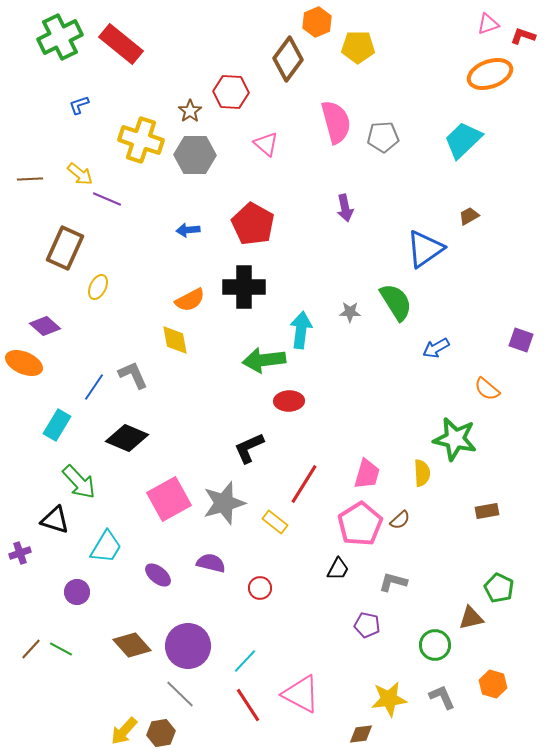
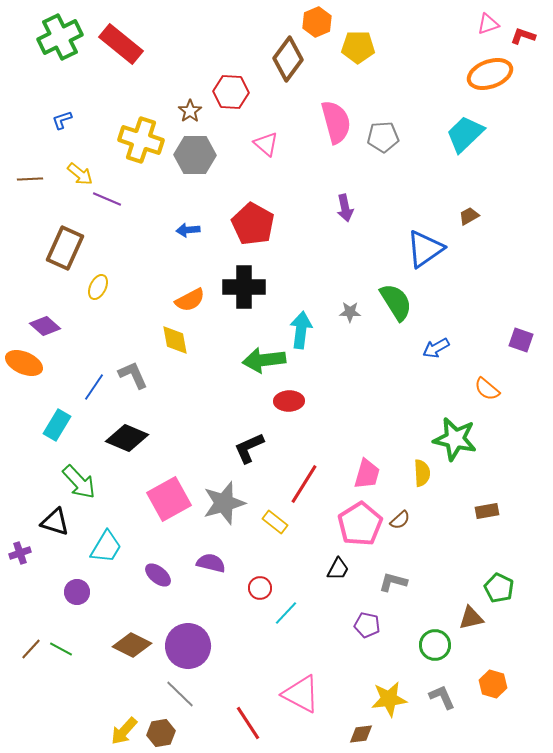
blue L-shape at (79, 105): moved 17 px left, 15 px down
cyan trapezoid at (463, 140): moved 2 px right, 6 px up
black triangle at (55, 520): moved 2 px down
brown diamond at (132, 645): rotated 21 degrees counterclockwise
cyan line at (245, 661): moved 41 px right, 48 px up
red line at (248, 705): moved 18 px down
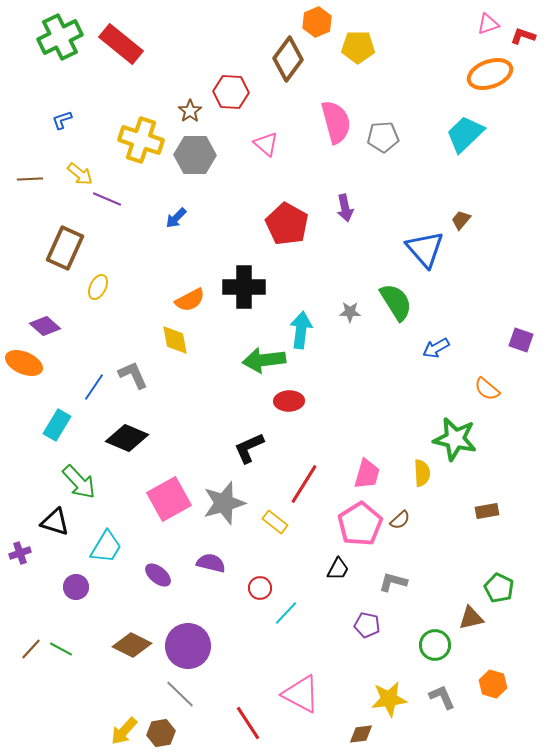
brown trapezoid at (469, 216): moved 8 px left, 4 px down; rotated 20 degrees counterclockwise
red pentagon at (253, 224): moved 34 px right
blue arrow at (188, 230): moved 12 px left, 12 px up; rotated 40 degrees counterclockwise
blue triangle at (425, 249): rotated 36 degrees counterclockwise
purple circle at (77, 592): moved 1 px left, 5 px up
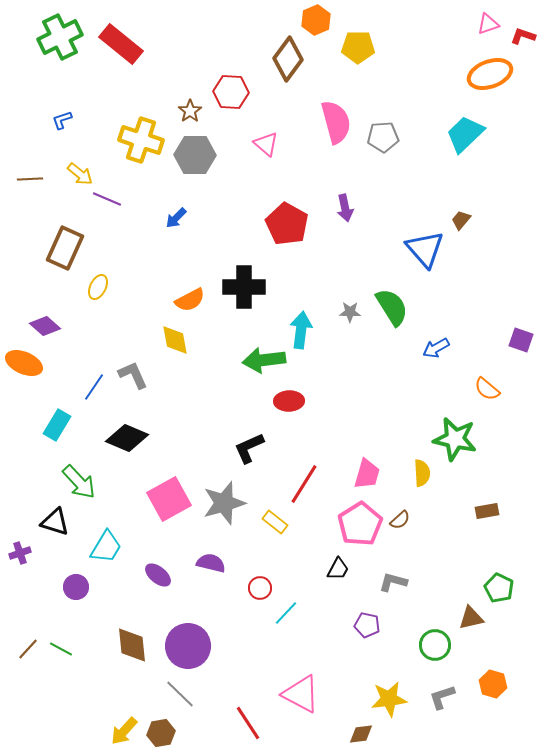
orange hexagon at (317, 22): moved 1 px left, 2 px up
green semicircle at (396, 302): moved 4 px left, 5 px down
brown diamond at (132, 645): rotated 57 degrees clockwise
brown line at (31, 649): moved 3 px left
gray L-shape at (442, 697): rotated 84 degrees counterclockwise
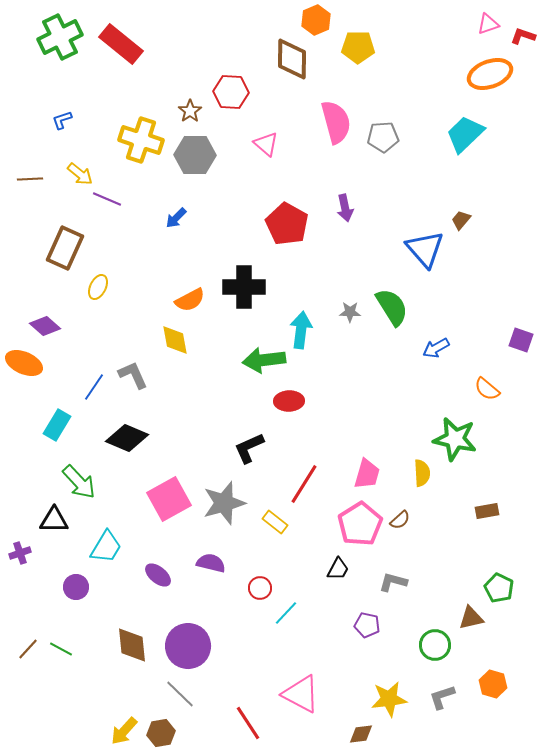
brown diamond at (288, 59): moved 4 px right; rotated 36 degrees counterclockwise
black triangle at (55, 522): moved 1 px left, 2 px up; rotated 16 degrees counterclockwise
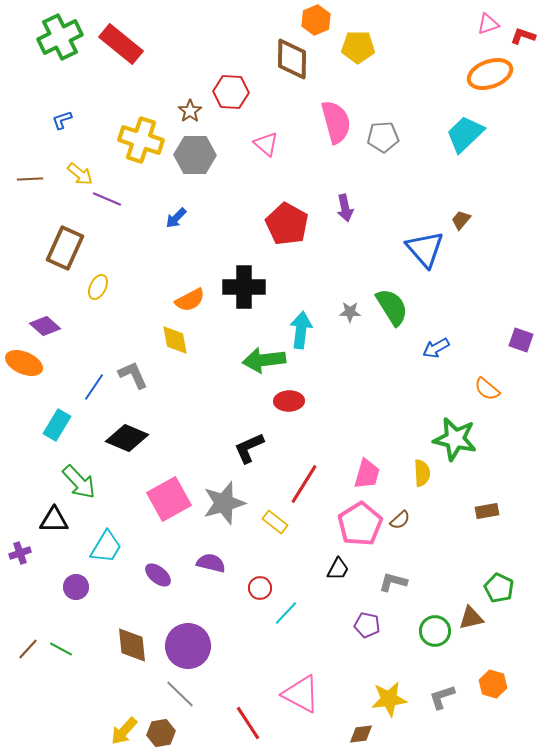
green circle at (435, 645): moved 14 px up
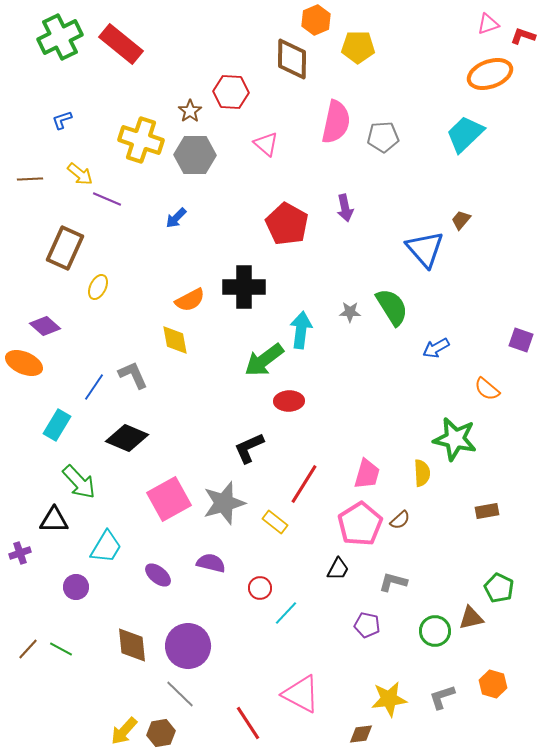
pink semicircle at (336, 122): rotated 27 degrees clockwise
green arrow at (264, 360): rotated 30 degrees counterclockwise
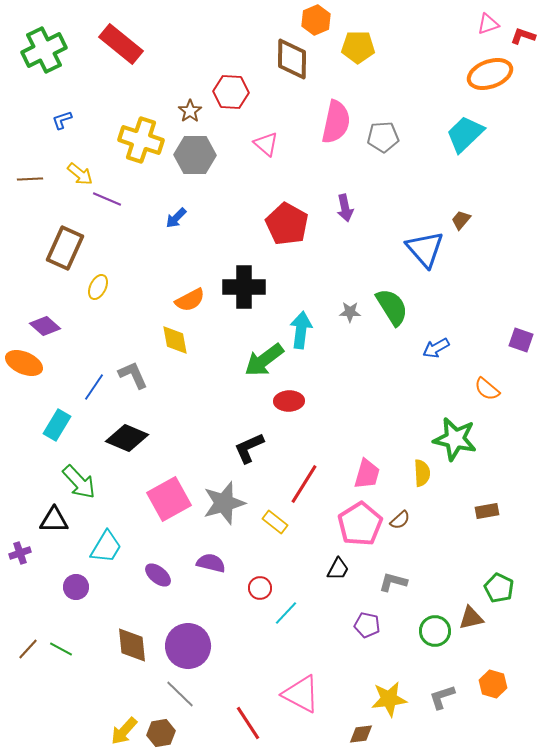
green cross at (60, 37): moved 16 px left, 13 px down
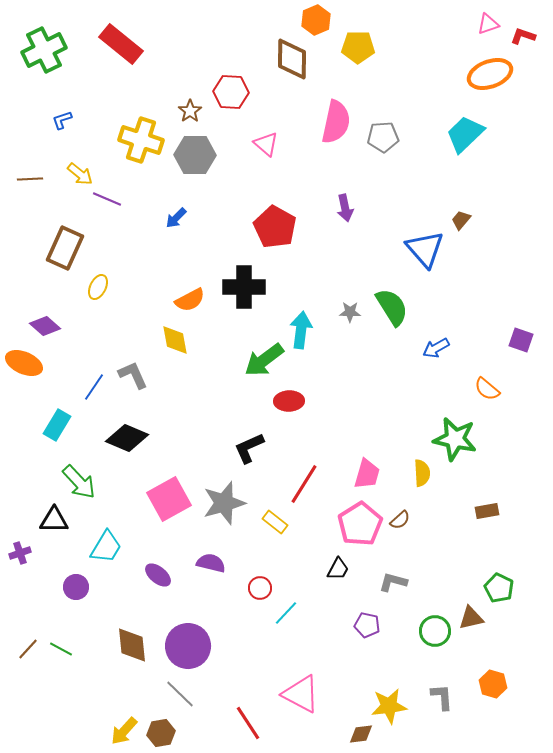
red pentagon at (287, 224): moved 12 px left, 3 px down
gray L-shape at (442, 697): rotated 104 degrees clockwise
yellow star at (389, 699): moved 7 px down
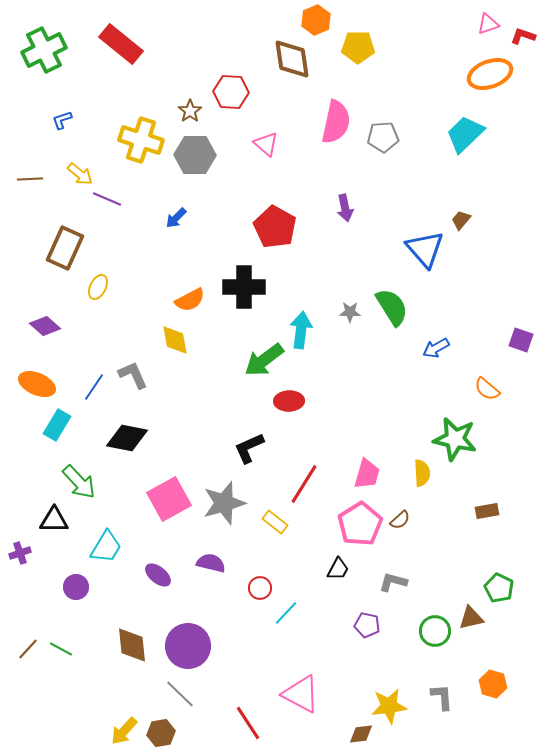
brown diamond at (292, 59): rotated 9 degrees counterclockwise
orange ellipse at (24, 363): moved 13 px right, 21 px down
black diamond at (127, 438): rotated 12 degrees counterclockwise
